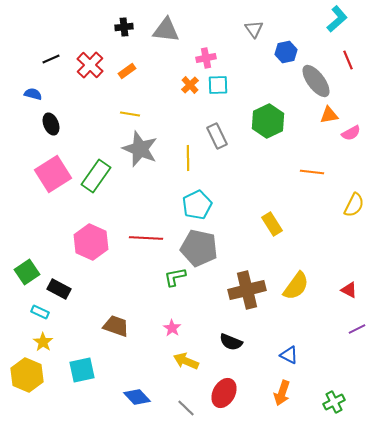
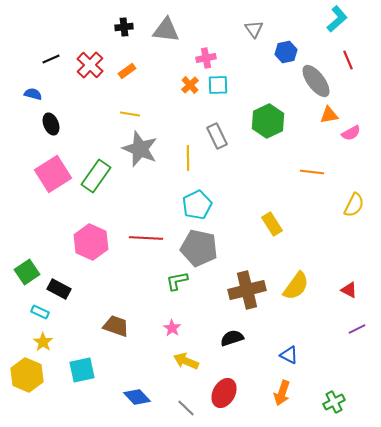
green L-shape at (175, 277): moved 2 px right, 4 px down
black semicircle at (231, 342): moved 1 px right, 4 px up; rotated 140 degrees clockwise
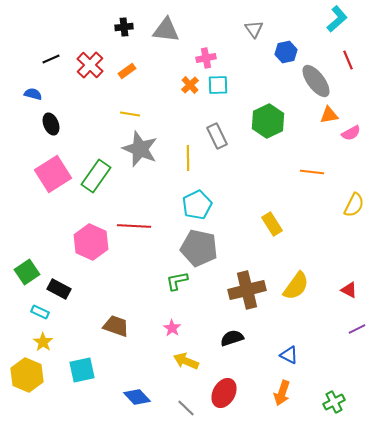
red line at (146, 238): moved 12 px left, 12 px up
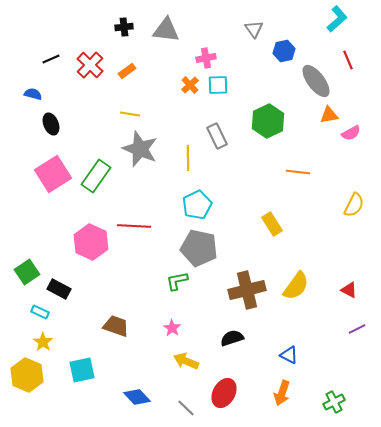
blue hexagon at (286, 52): moved 2 px left, 1 px up
orange line at (312, 172): moved 14 px left
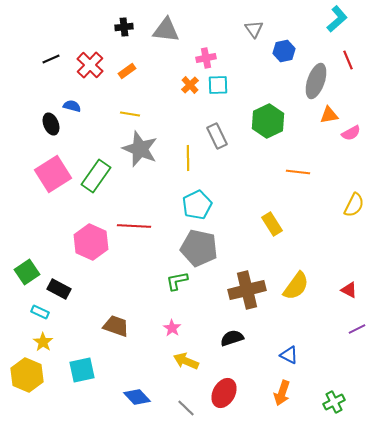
gray ellipse at (316, 81): rotated 56 degrees clockwise
blue semicircle at (33, 94): moved 39 px right, 12 px down
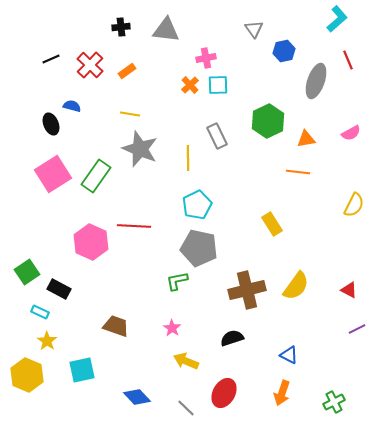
black cross at (124, 27): moved 3 px left
orange triangle at (329, 115): moved 23 px left, 24 px down
yellow star at (43, 342): moved 4 px right, 1 px up
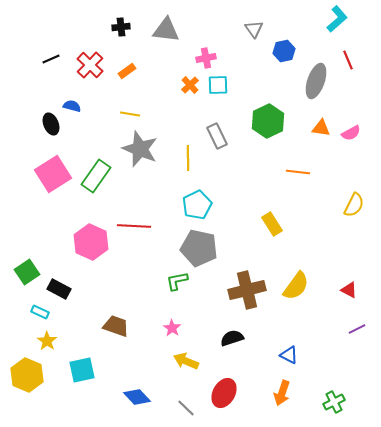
orange triangle at (306, 139): moved 15 px right, 11 px up; rotated 18 degrees clockwise
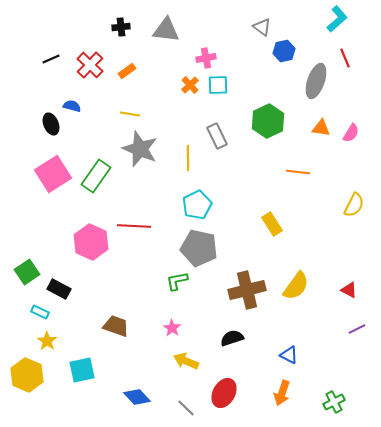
gray triangle at (254, 29): moved 8 px right, 2 px up; rotated 18 degrees counterclockwise
red line at (348, 60): moved 3 px left, 2 px up
pink semicircle at (351, 133): rotated 30 degrees counterclockwise
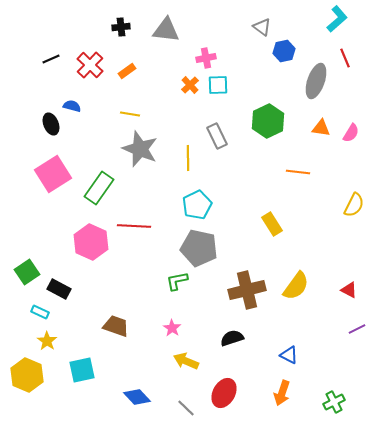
green rectangle at (96, 176): moved 3 px right, 12 px down
